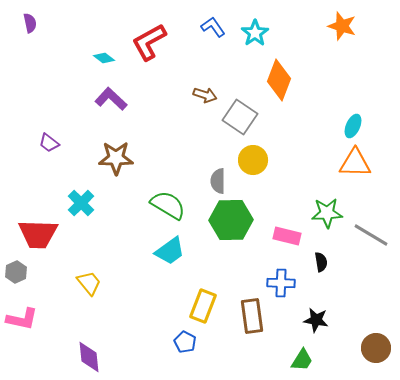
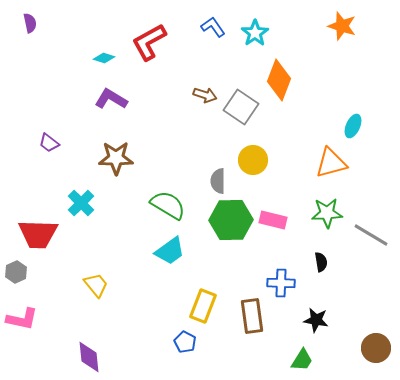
cyan diamond: rotated 20 degrees counterclockwise
purple L-shape: rotated 12 degrees counterclockwise
gray square: moved 1 px right, 10 px up
orange triangle: moved 24 px left; rotated 16 degrees counterclockwise
pink rectangle: moved 14 px left, 16 px up
yellow trapezoid: moved 7 px right, 2 px down
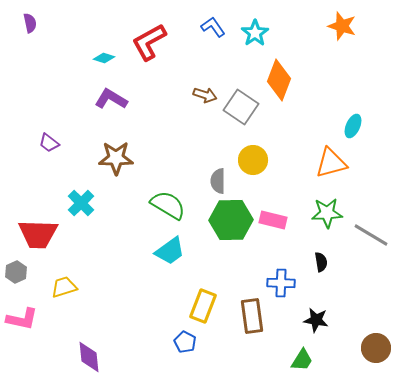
yellow trapezoid: moved 32 px left, 2 px down; rotated 68 degrees counterclockwise
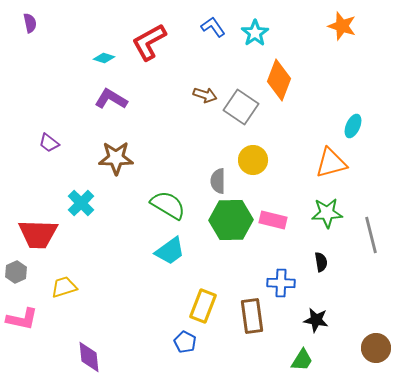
gray line: rotated 45 degrees clockwise
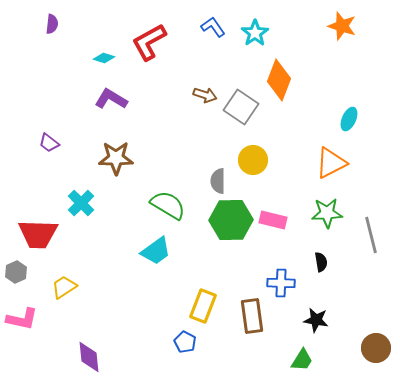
purple semicircle: moved 22 px right, 1 px down; rotated 18 degrees clockwise
cyan ellipse: moved 4 px left, 7 px up
orange triangle: rotated 12 degrees counterclockwise
cyan trapezoid: moved 14 px left
yellow trapezoid: rotated 16 degrees counterclockwise
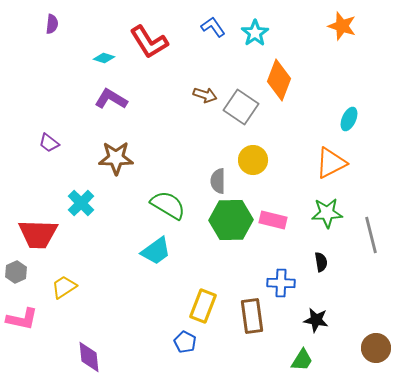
red L-shape: rotated 93 degrees counterclockwise
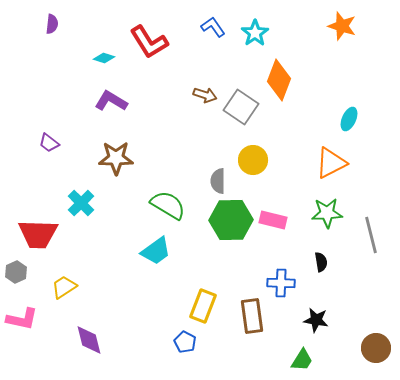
purple L-shape: moved 2 px down
purple diamond: moved 17 px up; rotated 8 degrees counterclockwise
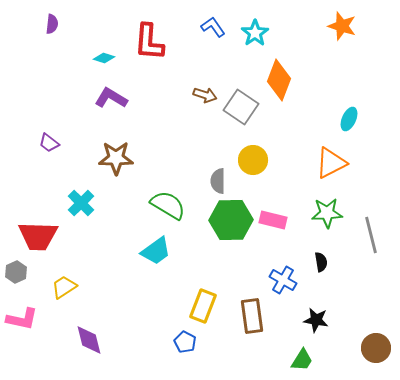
red L-shape: rotated 36 degrees clockwise
purple L-shape: moved 3 px up
red trapezoid: moved 2 px down
blue cross: moved 2 px right, 3 px up; rotated 28 degrees clockwise
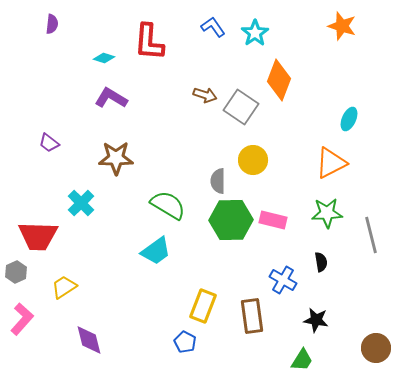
pink L-shape: rotated 60 degrees counterclockwise
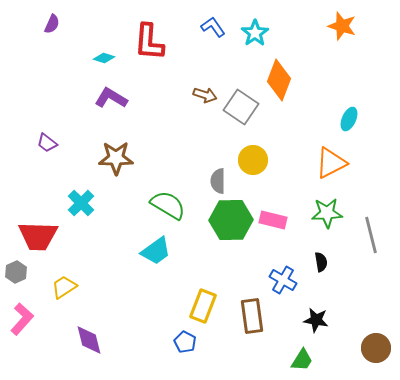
purple semicircle: rotated 18 degrees clockwise
purple trapezoid: moved 2 px left
